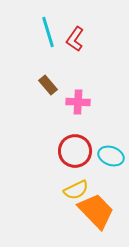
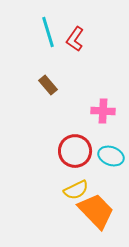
pink cross: moved 25 px right, 9 px down
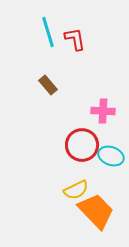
red L-shape: rotated 135 degrees clockwise
red circle: moved 7 px right, 6 px up
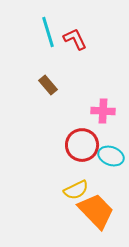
red L-shape: rotated 15 degrees counterclockwise
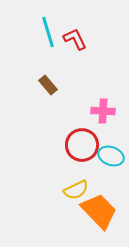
orange trapezoid: moved 3 px right
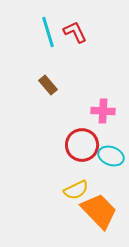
red L-shape: moved 7 px up
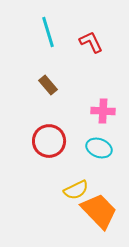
red L-shape: moved 16 px right, 10 px down
red circle: moved 33 px left, 4 px up
cyan ellipse: moved 12 px left, 8 px up
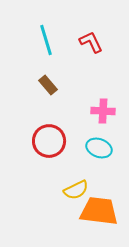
cyan line: moved 2 px left, 8 px down
orange trapezoid: rotated 39 degrees counterclockwise
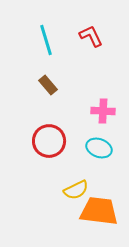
red L-shape: moved 6 px up
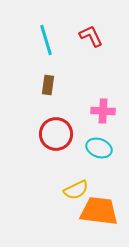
brown rectangle: rotated 48 degrees clockwise
red circle: moved 7 px right, 7 px up
